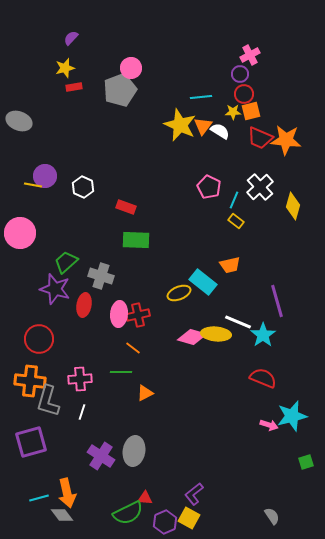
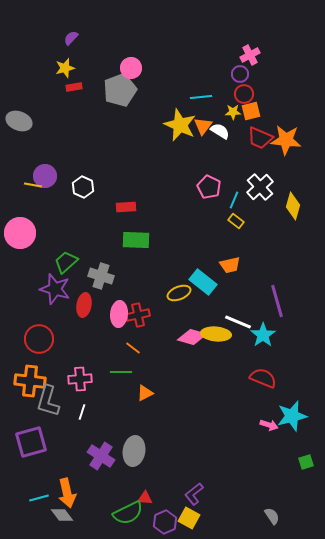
red rectangle at (126, 207): rotated 24 degrees counterclockwise
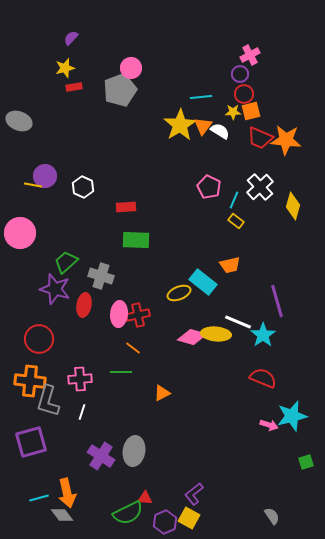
yellow star at (180, 125): rotated 16 degrees clockwise
orange triangle at (145, 393): moved 17 px right
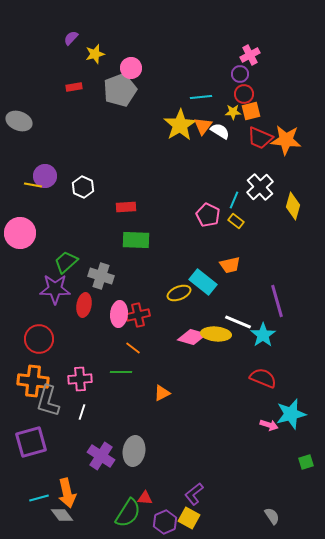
yellow star at (65, 68): moved 30 px right, 14 px up
pink pentagon at (209, 187): moved 1 px left, 28 px down
purple star at (55, 289): rotated 16 degrees counterclockwise
orange cross at (30, 381): moved 3 px right
cyan star at (292, 416): moved 1 px left, 2 px up
green semicircle at (128, 513): rotated 32 degrees counterclockwise
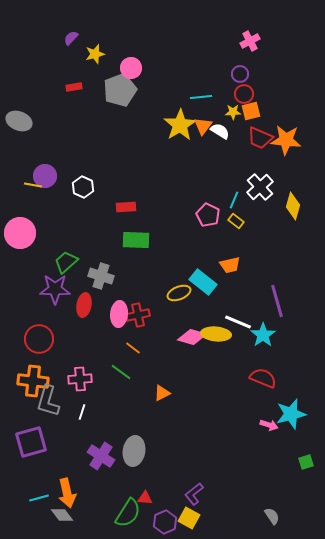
pink cross at (250, 55): moved 14 px up
green line at (121, 372): rotated 35 degrees clockwise
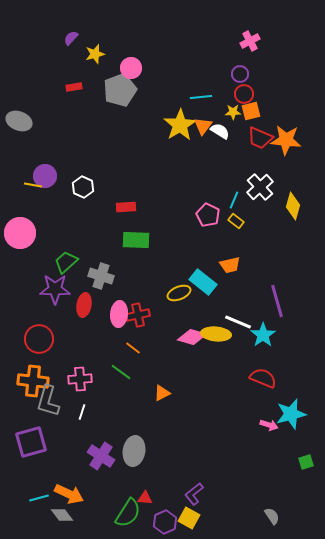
orange arrow at (67, 493): moved 2 px right, 1 px down; rotated 52 degrees counterclockwise
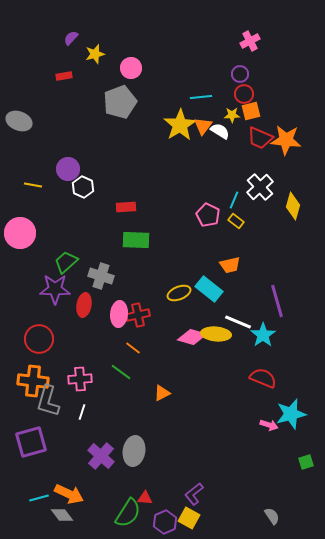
red rectangle at (74, 87): moved 10 px left, 11 px up
gray pentagon at (120, 90): moved 12 px down
yellow star at (233, 112): moved 1 px left, 3 px down
purple circle at (45, 176): moved 23 px right, 7 px up
cyan rectangle at (203, 282): moved 6 px right, 7 px down
purple cross at (101, 456): rotated 8 degrees clockwise
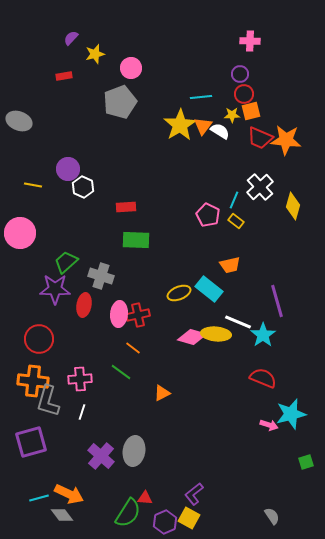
pink cross at (250, 41): rotated 30 degrees clockwise
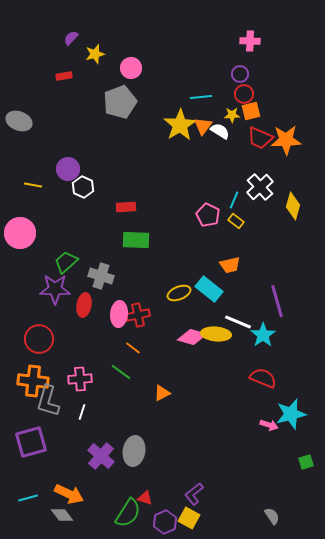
orange star at (286, 140): rotated 8 degrees counterclockwise
cyan line at (39, 498): moved 11 px left
red triangle at (145, 498): rotated 14 degrees clockwise
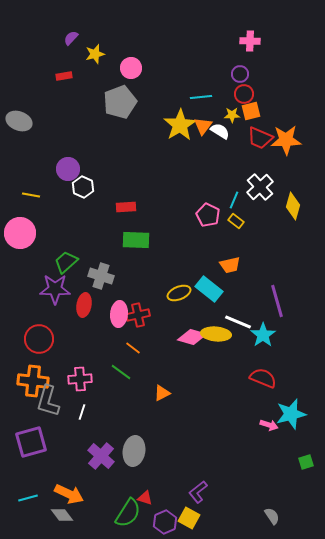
yellow line at (33, 185): moved 2 px left, 10 px down
purple L-shape at (194, 494): moved 4 px right, 2 px up
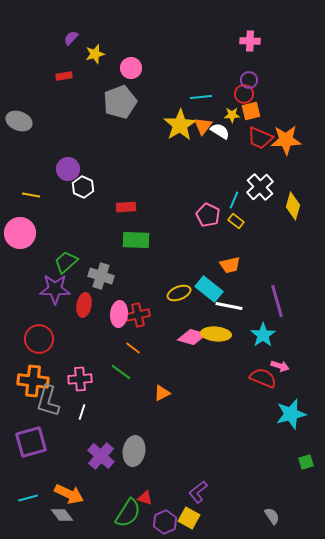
purple circle at (240, 74): moved 9 px right, 6 px down
white line at (238, 322): moved 9 px left, 16 px up; rotated 12 degrees counterclockwise
pink arrow at (269, 425): moved 11 px right, 59 px up
